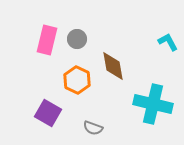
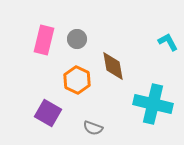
pink rectangle: moved 3 px left
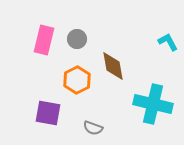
orange hexagon: rotated 8 degrees clockwise
purple square: rotated 20 degrees counterclockwise
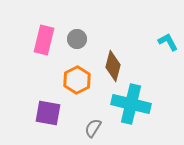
brown diamond: rotated 24 degrees clockwise
cyan cross: moved 22 px left
gray semicircle: rotated 102 degrees clockwise
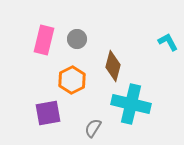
orange hexagon: moved 5 px left
purple square: rotated 20 degrees counterclockwise
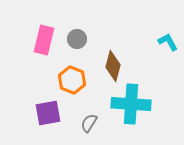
orange hexagon: rotated 12 degrees counterclockwise
cyan cross: rotated 9 degrees counterclockwise
gray semicircle: moved 4 px left, 5 px up
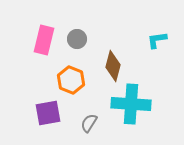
cyan L-shape: moved 11 px left, 2 px up; rotated 70 degrees counterclockwise
orange hexagon: moved 1 px left
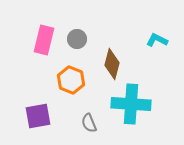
cyan L-shape: rotated 35 degrees clockwise
brown diamond: moved 1 px left, 2 px up
purple square: moved 10 px left, 3 px down
gray semicircle: rotated 54 degrees counterclockwise
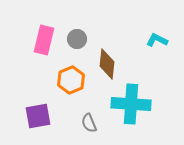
brown diamond: moved 5 px left; rotated 8 degrees counterclockwise
orange hexagon: rotated 16 degrees clockwise
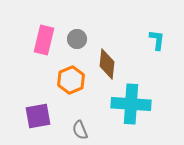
cyan L-shape: rotated 70 degrees clockwise
gray semicircle: moved 9 px left, 7 px down
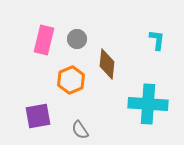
cyan cross: moved 17 px right
gray semicircle: rotated 12 degrees counterclockwise
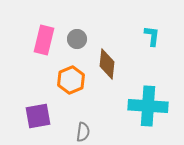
cyan L-shape: moved 5 px left, 4 px up
cyan cross: moved 2 px down
gray semicircle: moved 3 px right, 2 px down; rotated 138 degrees counterclockwise
